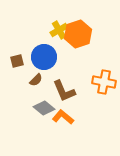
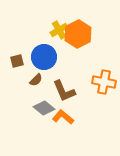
orange hexagon: rotated 8 degrees counterclockwise
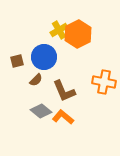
gray diamond: moved 3 px left, 3 px down
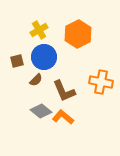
yellow cross: moved 20 px left
orange cross: moved 3 px left
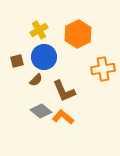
orange cross: moved 2 px right, 13 px up; rotated 20 degrees counterclockwise
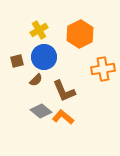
orange hexagon: moved 2 px right
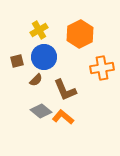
orange cross: moved 1 px left, 1 px up
brown L-shape: moved 1 px right, 1 px up
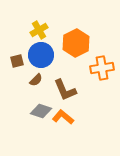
orange hexagon: moved 4 px left, 9 px down
blue circle: moved 3 px left, 2 px up
gray diamond: rotated 20 degrees counterclockwise
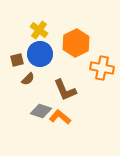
yellow cross: rotated 24 degrees counterclockwise
blue circle: moved 1 px left, 1 px up
brown square: moved 1 px up
orange cross: rotated 20 degrees clockwise
brown semicircle: moved 8 px left, 1 px up
orange L-shape: moved 3 px left
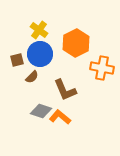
brown semicircle: moved 4 px right, 2 px up
